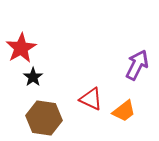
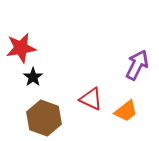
red star: rotated 20 degrees clockwise
orange trapezoid: moved 2 px right
brown hexagon: rotated 12 degrees clockwise
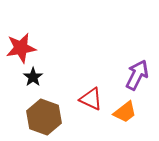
purple arrow: moved 10 px down
orange trapezoid: moved 1 px left, 1 px down
brown hexagon: moved 1 px up
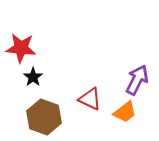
red star: rotated 16 degrees clockwise
purple arrow: moved 5 px down
red triangle: moved 1 px left
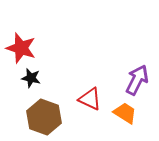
red star: rotated 12 degrees clockwise
black star: moved 2 px left, 1 px down; rotated 24 degrees counterclockwise
orange trapezoid: moved 1 px down; rotated 110 degrees counterclockwise
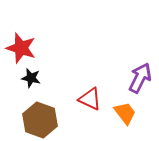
purple arrow: moved 3 px right, 2 px up
orange trapezoid: rotated 20 degrees clockwise
brown hexagon: moved 4 px left, 3 px down
